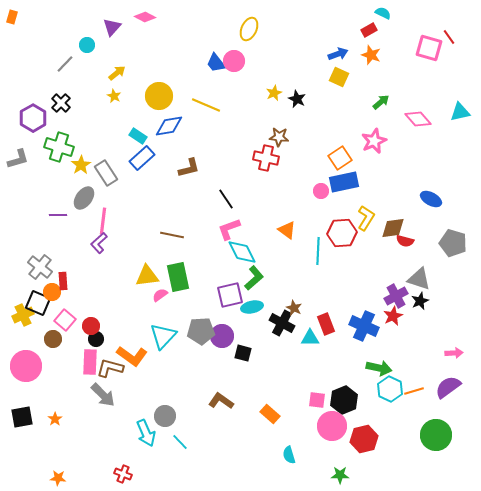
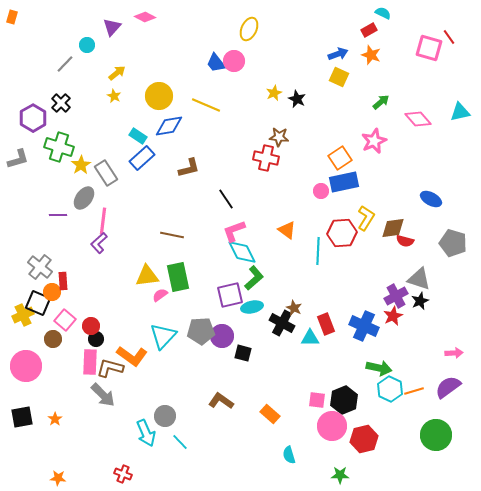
pink L-shape at (229, 229): moved 5 px right, 2 px down
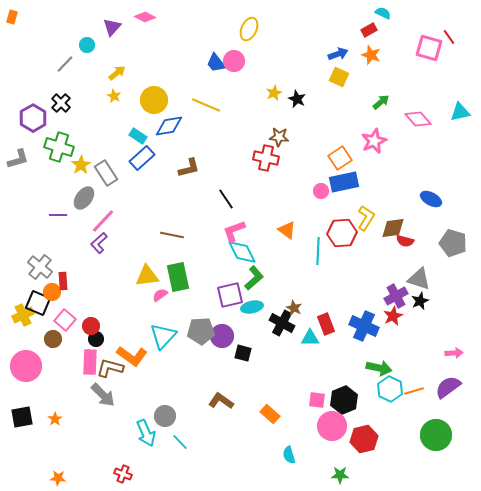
yellow circle at (159, 96): moved 5 px left, 4 px down
pink line at (103, 221): rotated 36 degrees clockwise
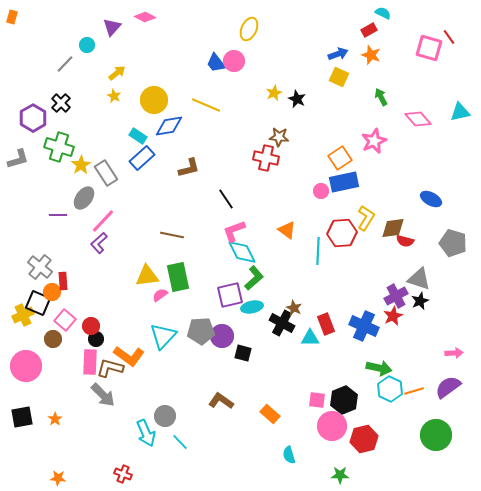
green arrow at (381, 102): moved 5 px up; rotated 78 degrees counterclockwise
orange L-shape at (132, 356): moved 3 px left
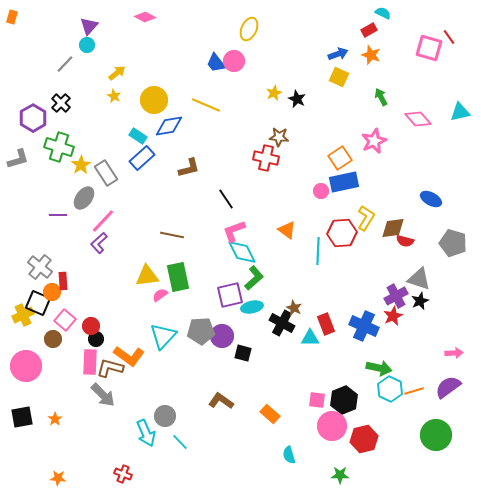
purple triangle at (112, 27): moved 23 px left, 1 px up
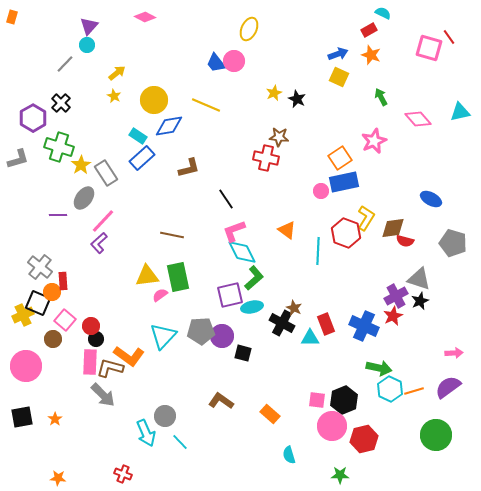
red hexagon at (342, 233): moved 4 px right; rotated 24 degrees clockwise
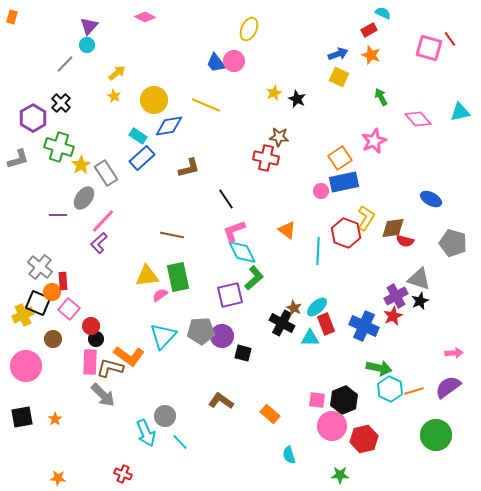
red line at (449, 37): moved 1 px right, 2 px down
cyan ellipse at (252, 307): moved 65 px right; rotated 30 degrees counterclockwise
pink square at (65, 320): moved 4 px right, 11 px up
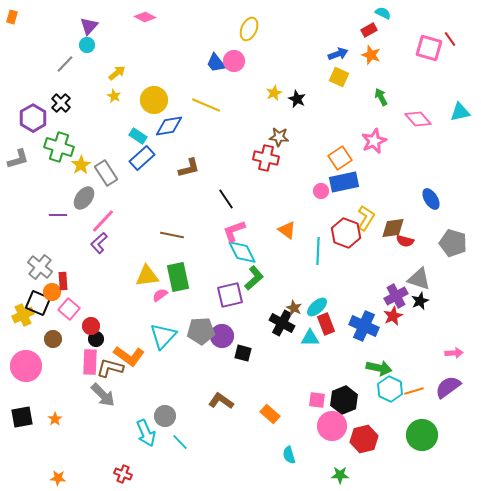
blue ellipse at (431, 199): rotated 30 degrees clockwise
green circle at (436, 435): moved 14 px left
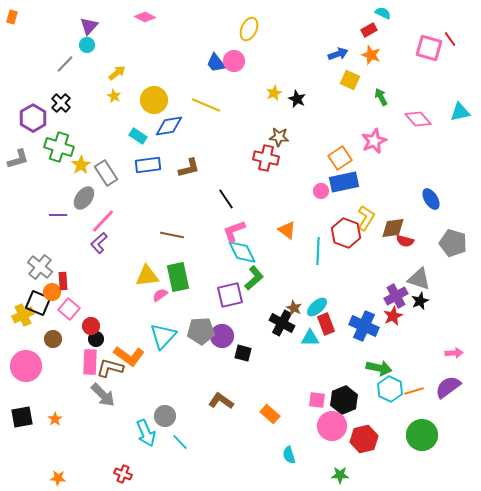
yellow square at (339, 77): moved 11 px right, 3 px down
blue rectangle at (142, 158): moved 6 px right, 7 px down; rotated 35 degrees clockwise
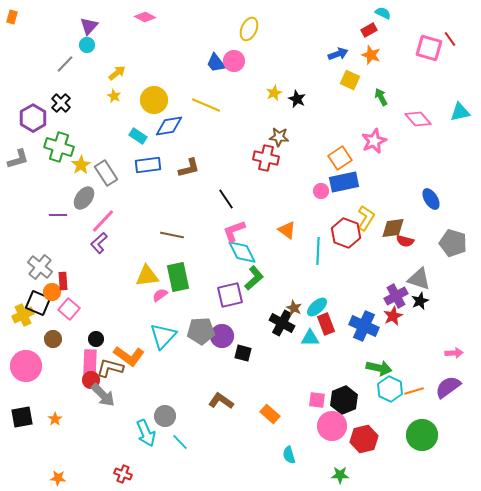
red circle at (91, 326): moved 54 px down
